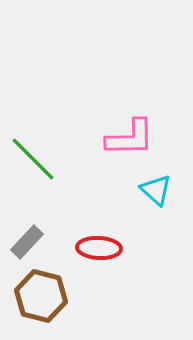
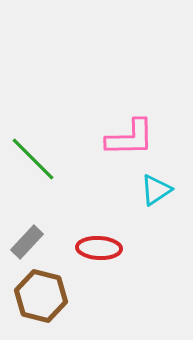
cyan triangle: rotated 44 degrees clockwise
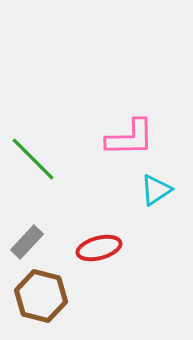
red ellipse: rotated 18 degrees counterclockwise
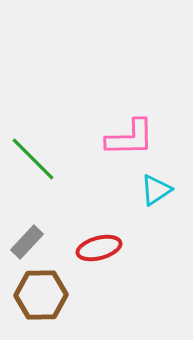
brown hexagon: moved 1 px up; rotated 15 degrees counterclockwise
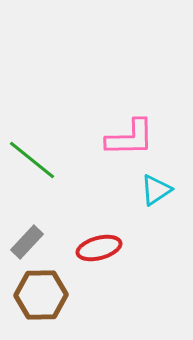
green line: moved 1 px left, 1 px down; rotated 6 degrees counterclockwise
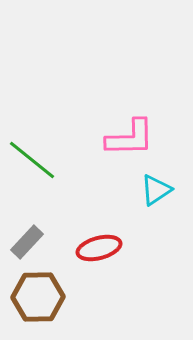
brown hexagon: moved 3 px left, 2 px down
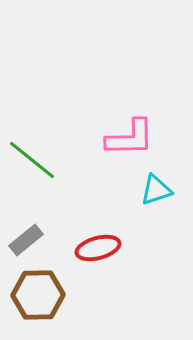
cyan triangle: rotated 16 degrees clockwise
gray rectangle: moved 1 px left, 2 px up; rotated 8 degrees clockwise
red ellipse: moved 1 px left
brown hexagon: moved 2 px up
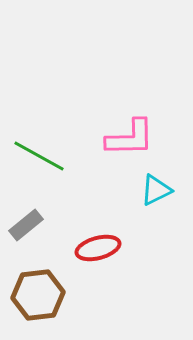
green line: moved 7 px right, 4 px up; rotated 10 degrees counterclockwise
cyan triangle: rotated 8 degrees counterclockwise
gray rectangle: moved 15 px up
brown hexagon: rotated 6 degrees counterclockwise
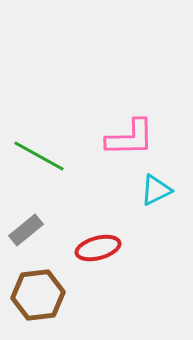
gray rectangle: moved 5 px down
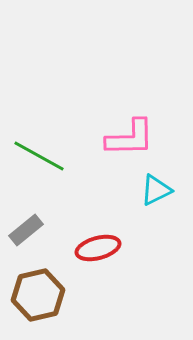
brown hexagon: rotated 6 degrees counterclockwise
